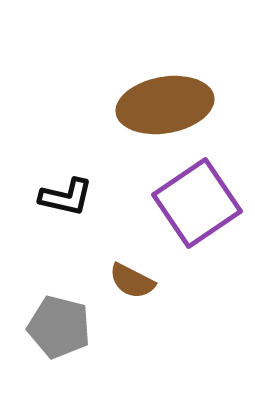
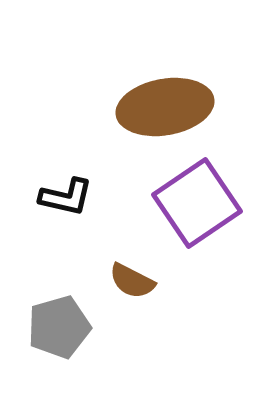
brown ellipse: moved 2 px down
gray pentagon: rotated 30 degrees counterclockwise
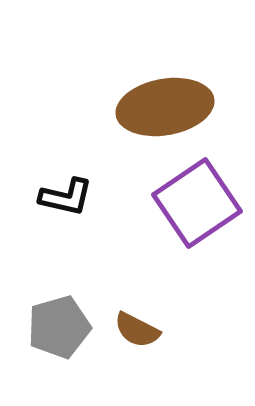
brown semicircle: moved 5 px right, 49 px down
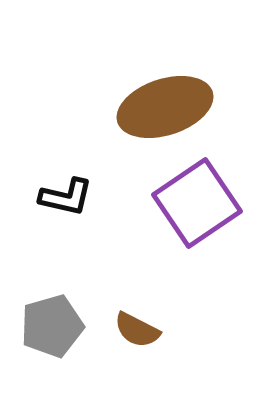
brown ellipse: rotated 8 degrees counterclockwise
gray pentagon: moved 7 px left, 1 px up
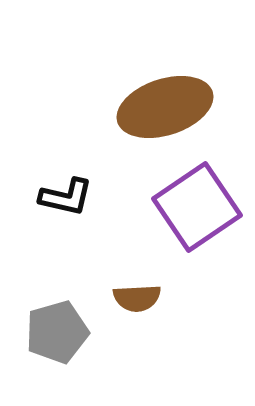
purple square: moved 4 px down
gray pentagon: moved 5 px right, 6 px down
brown semicircle: moved 32 px up; rotated 30 degrees counterclockwise
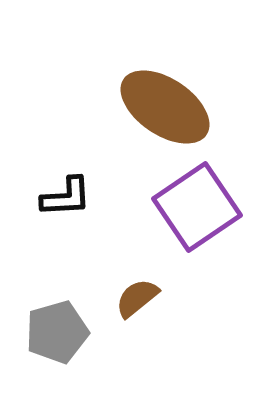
brown ellipse: rotated 52 degrees clockwise
black L-shape: rotated 16 degrees counterclockwise
brown semicircle: rotated 144 degrees clockwise
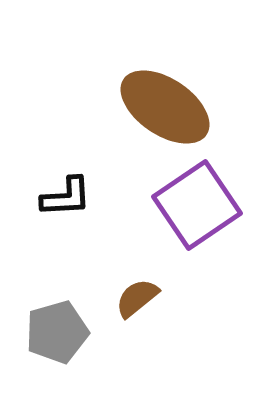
purple square: moved 2 px up
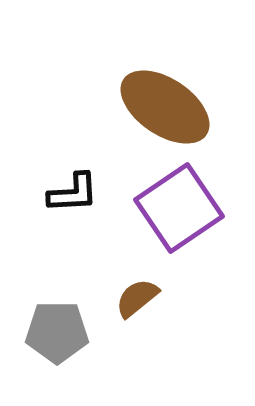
black L-shape: moved 7 px right, 4 px up
purple square: moved 18 px left, 3 px down
gray pentagon: rotated 16 degrees clockwise
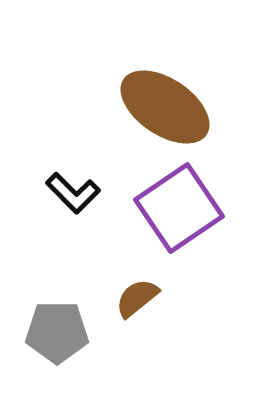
black L-shape: rotated 48 degrees clockwise
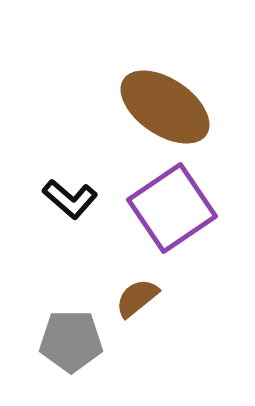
black L-shape: moved 3 px left, 6 px down; rotated 4 degrees counterclockwise
purple square: moved 7 px left
gray pentagon: moved 14 px right, 9 px down
